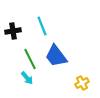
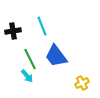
cyan arrow: moved 2 px up
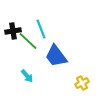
cyan line: moved 1 px left, 3 px down
green line: moved 2 px left, 18 px up; rotated 20 degrees counterclockwise
